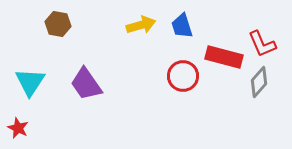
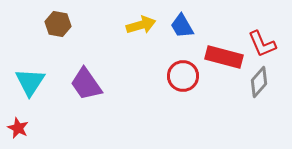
blue trapezoid: rotated 12 degrees counterclockwise
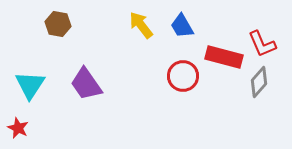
yellow arrow: rotated 112 degrees counterclockwise
cyan triangle: moved 3 px down
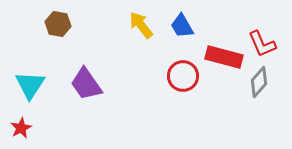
red star: moved 3 px right; rotated 20 degrees clockwise
